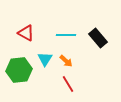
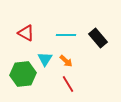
green hexagon: moved 4 px right, 4 px down
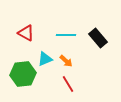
cyan triangle: rotated 35 degrees clockwise
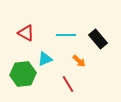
black rectangle: moved 1 px down
orange arrow: moved 13 px right
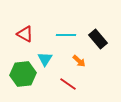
red triangle: moved 1 px left, 1 px down
cyan triangle: rotated 35 degrees counterclockwise
red line: rotated 24 degrees counterclockwise
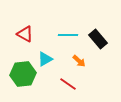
cyan line: moved 2 px right
cyan triangle: rotated 28 degrees clockwise
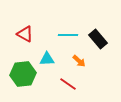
cyan triangle: moved 2 px right; rotated 28 degrees clockwise
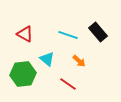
cyan line: rotated 18 degrees clockwise
black rectangle: moved 7 px up
cyan triangle: rotated 42 degrees clockwise
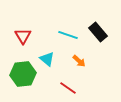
red triangle: moved 2 px left, 2 px down; rotated 30 degrees clockwise
red line: moved 4 px down
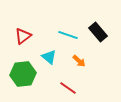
red triangle: rotated 24 degrees clockwise
cyan triangle: moved 2 px right, 2 px up
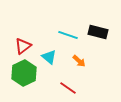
black rectangle: rotated 36 degrees counterclockwise
red triangle: moved 10 px down
green hexagon: moved 1 px right, 1 px up; rotated 20 degrees counterclockwise
